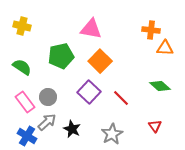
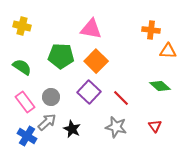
orange triangle: moved 3 px right, 3 px down
green pentagon: rotated 15 degrees clockwise
orange square: moved 4 px left
gray circle: moved 3 px right
gray star: moved 4 px right, 7 px up; rotated 30 degrees counterclockwise
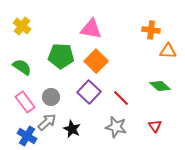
yellow cross: rotated 24 degrees clockwise
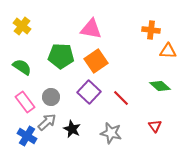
orange square: rotated 10 degrees clockwise
gray star: moved 5 px left, 6 px down
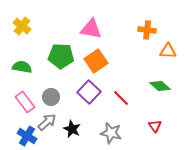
orange cross: moved 4 px left
green semicircle: rotated 24 degrees counterclockwise
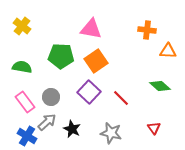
red triangle: moved 1 px left, 2 px down
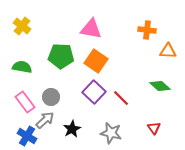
orange square: rotated 20 degrees counterclockwise
purple square: moved 5 px right
gray arrow: moved 2 px left, 2 px up
black star: rotated 18 degrees clockwise
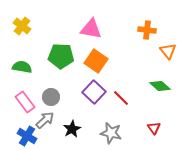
orange triangle: rotated 48 degrees clockwise
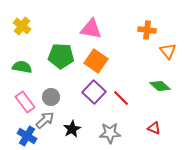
red triangle: rotated 32 degrees counterclockwise
gray star: moved 1 px left; rotated 15 degrees counterclockwise
